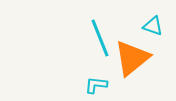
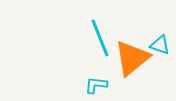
cyan triangle: moved 7 px right, 19 px down
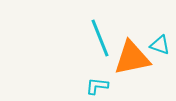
orange triangle: rotated 27 degrees clockwise
cyan L-shape: moved 1 px right, 1 px down
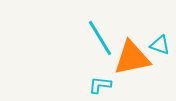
cyan line: rotated 9 degrees counterclockwise
cyan L-shape: moved 3 px right, 1 px up
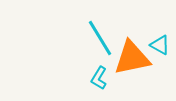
cyan triangle: rotated 10 degrees clockwise
cyan L-shape: moved 1 px left, 7 px up; rotated 65 degrees counterclockwise
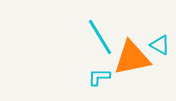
cyan line: moved 1 px up
cyan L-shape: moved 1 px up; rotated 60 degrees clockwise
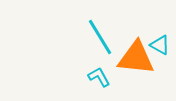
orange triangle: moved 4 px right; rotated 18 degrees clockwise
cyan L-shape: rotated 60 degrees clockwise
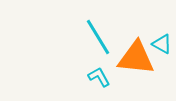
cyan line: moved 2 px left
cyan triangle: moved 2 px right, 1 px up
